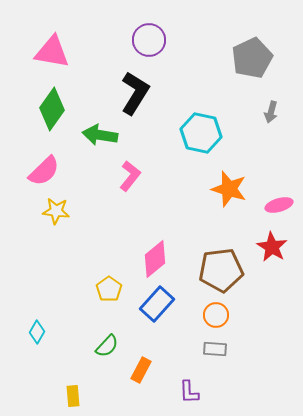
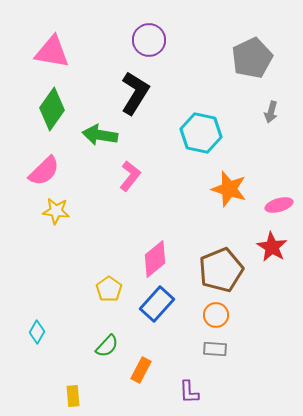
brown pentagon: rotated 15 degrees counterclockwise
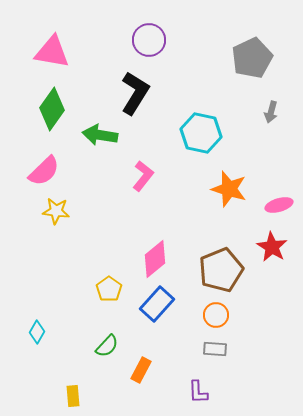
pink L-shape: moved 13 px right
purple L-shape: moved 9 px right
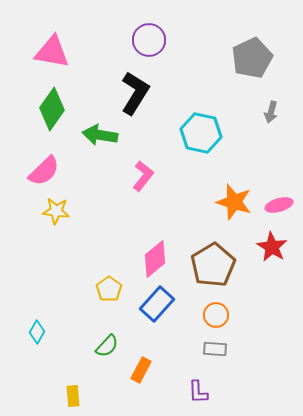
orange star: moved 5 px right, 13 px down
brown pentagon: moved 8 px left, 5 px up; rotated 9 degrees counterclockwise
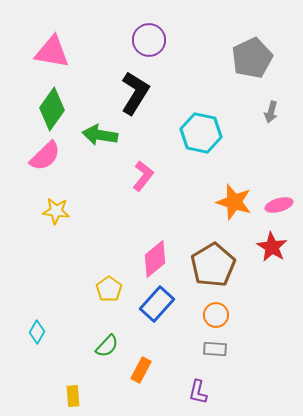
pink semicircle: moved 1 px right, 15 px up
purple L-shape: rotated 15 degrees clockwise
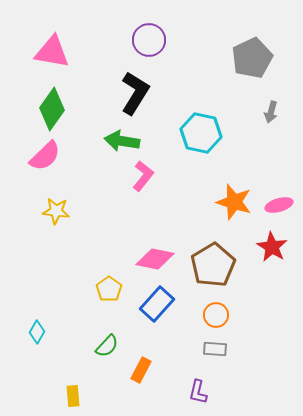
green arrow: moved 22 px right, 6 px down
pink diamond: rotated 51 degrees clockwise
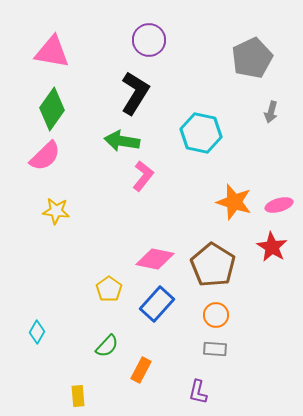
brown pentagon: rotated 9 degrees counterclockwise
yellow rectangle: moved 5 px right
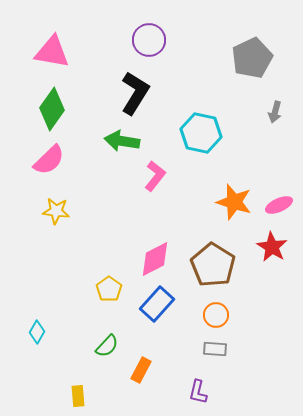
gray arrow: moved 4 px right
pink semicircle: moved 4 px right, 4 px down
pink L-shape: moved 12 px right
pink ellipse: rotated 8 degrees counterclockwise
pink diamond: rotated 39 degrees counterclockwise
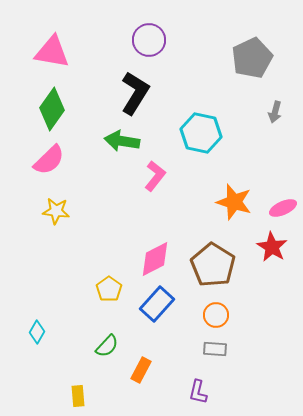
pink ellipse: moved 4 px right, 3 px down
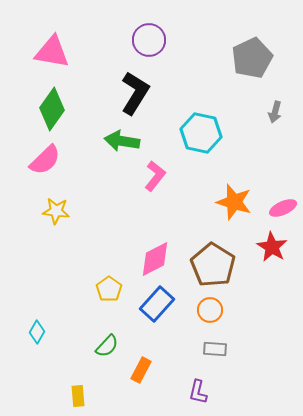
pink semicircle: moved 4 px left
orange circle: moved 6 px left, 5 px up
